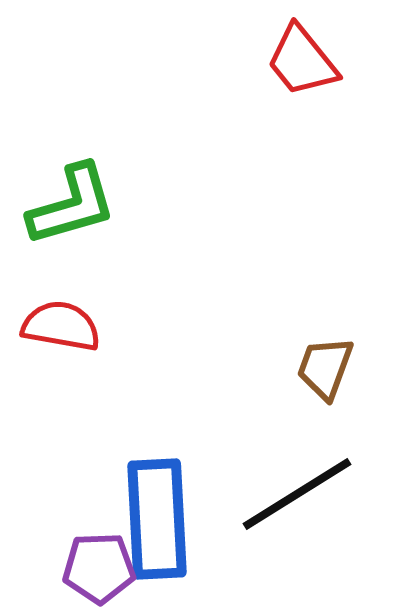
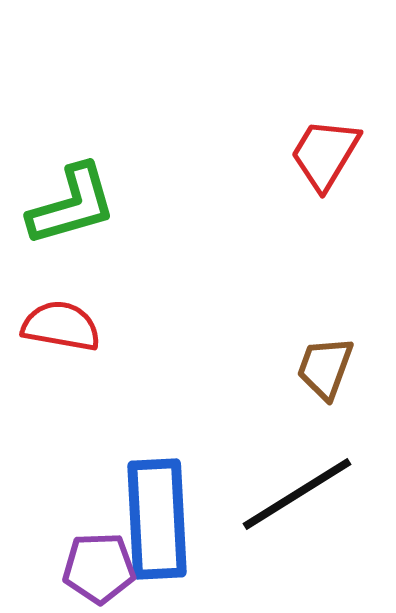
red trapezoid: moved 23 px right, 93 px down; rotated 70 degrees clockwise
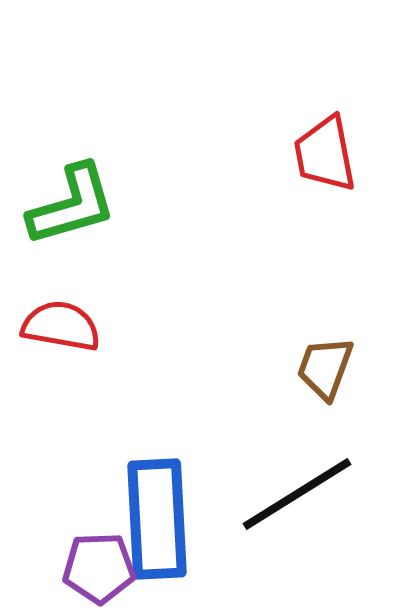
red trapezoid: rotated 42 degrees counterclockwise
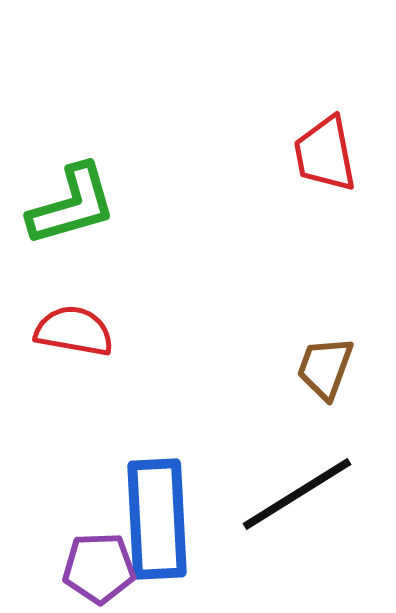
red semicircle: moved 13 px right, 5 px down
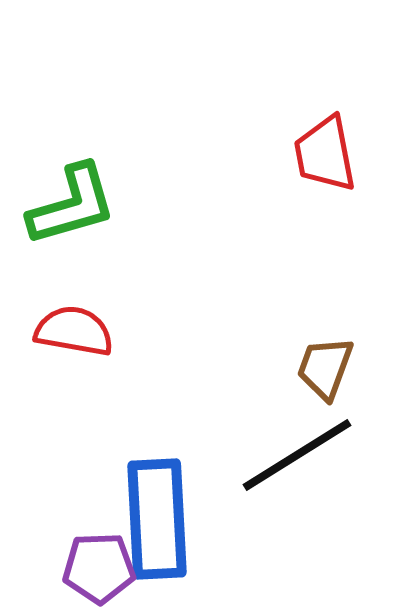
black line: moved 39 px up
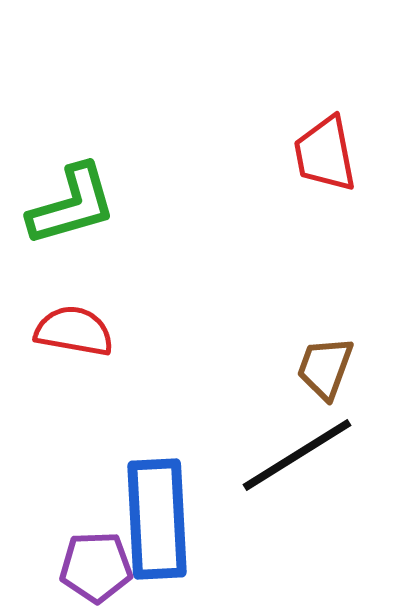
purple pentagon: moved 3 px left, 1 px up
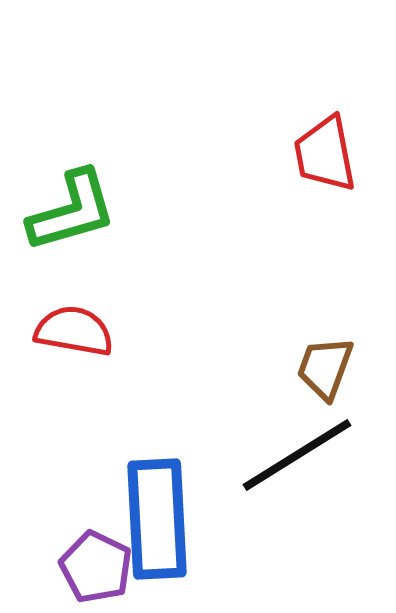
green L-shape: moved 6 px down
purple pentagon: rotated 28 degrees clockwise
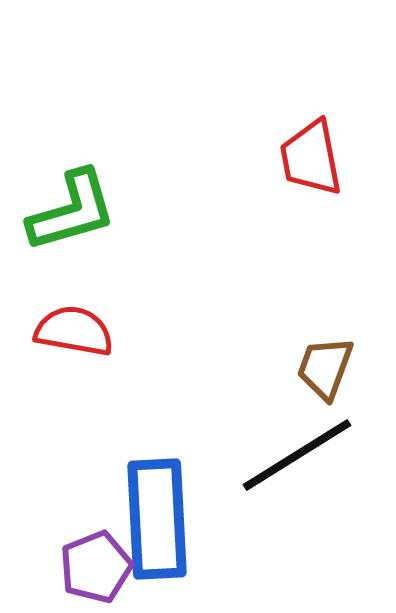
red trapezoid: moved 14 px left, 4 px down
purple pentagon: rotated 24 degrees clockwise
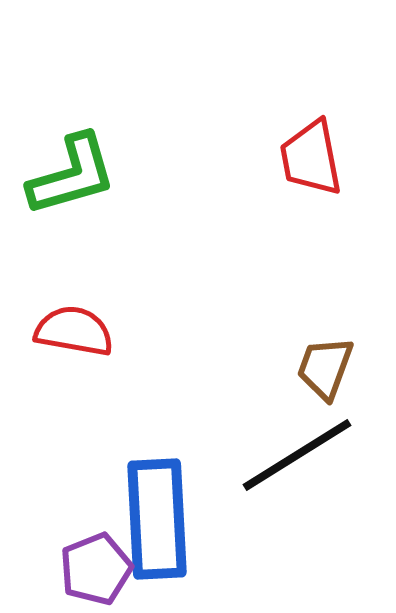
green L-shape: moved 36 px up
purple pentagon: moved 2 px down
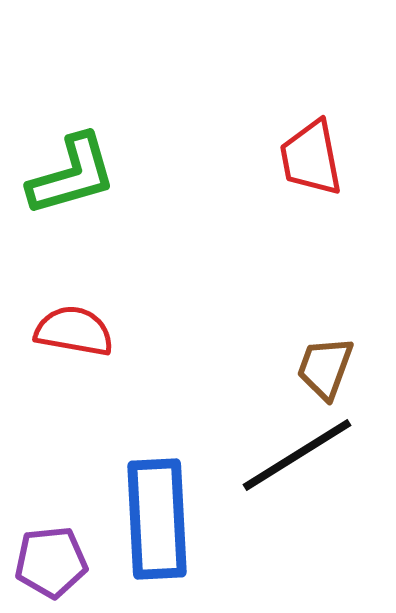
purple pentagon: moved 45 px left, 7 px up; rotated 16 degrees clockwise
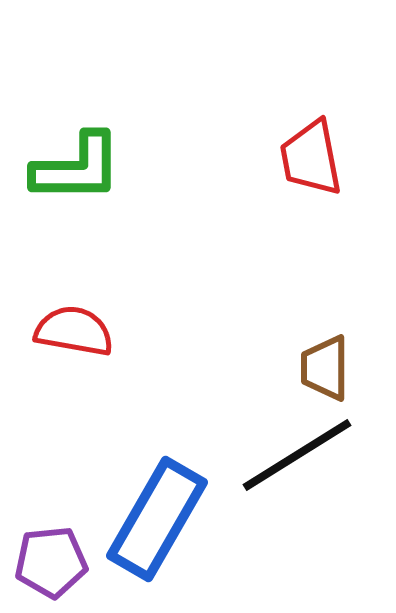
green L-shape: moved 5 px right, 7 px up; rotated 16 degrees clockwise
brown trapezoid: rotated 20 degrees counterclockwise
blue rectangle: rotated 33 degrees clockwise
